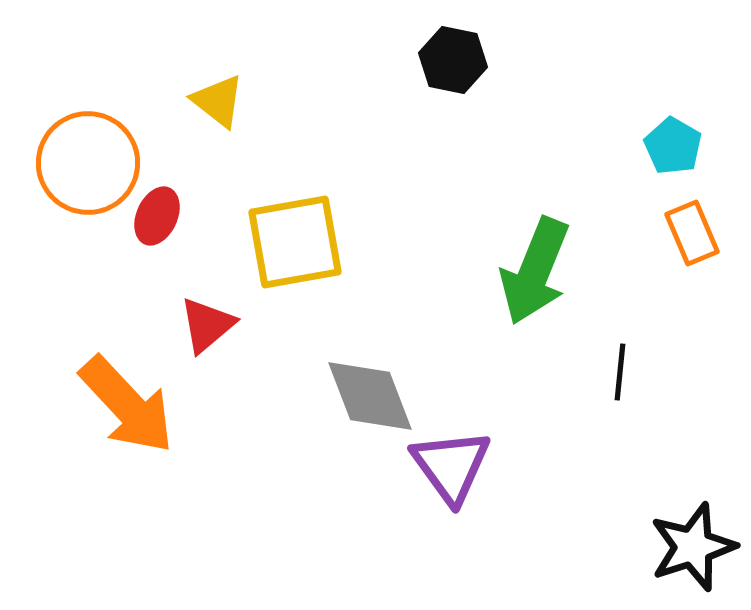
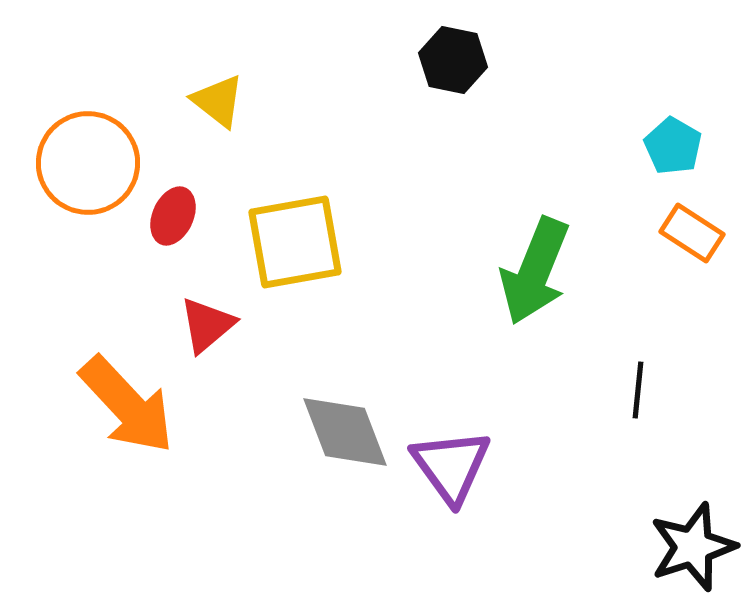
red ellipse: moved 16 px right
orange rectangle: rotated 34 degrees counterclockwise
black line: moved 18 px right, 18 px down
gray diamond: moved 25 px left, 36 px down
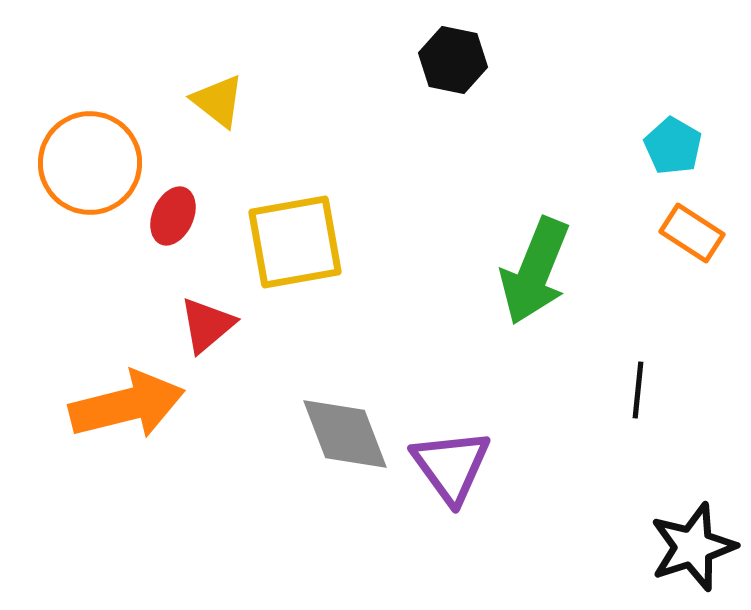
orange circle: moved 2 px right
orange arrow: rotated 61 degrees counterclockwise
gray diamond: moved 2 px down
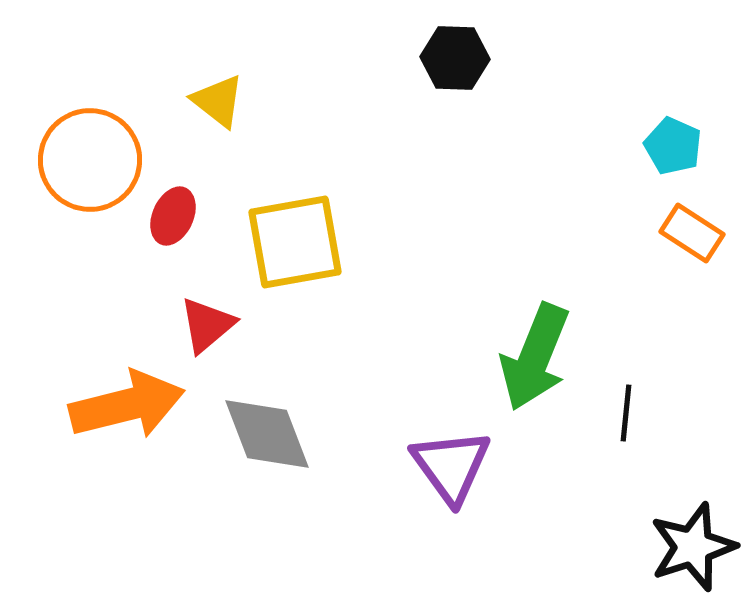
black hexagon: moved 2 px right, 2 px up; rotated 10 degrees counterclockwise
cyan pentagon: rotated 6 degrees counterclockwise
orange circle: moved 3 px up
green arrow: moved 86 px down
black line: moved 12 px left, 23 px down
gray diamond: moved 78 px left
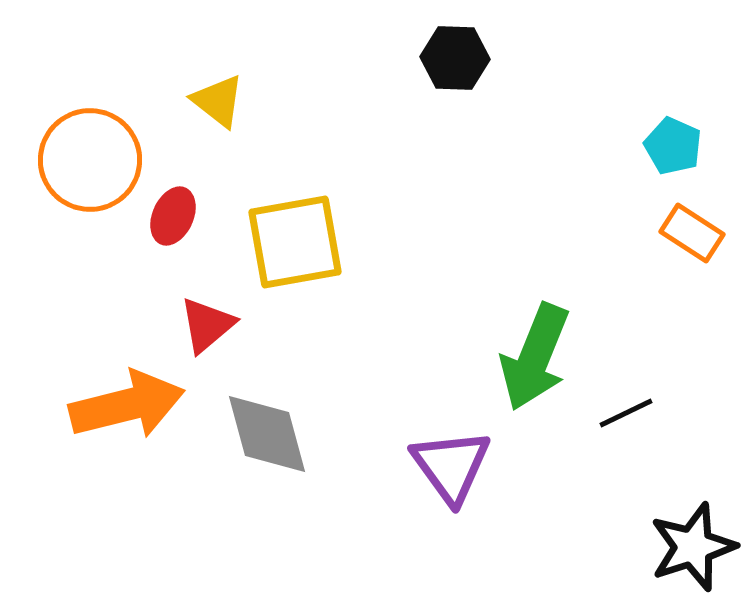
black line: rotated 58 degrees clockwise
gray diamond: rotated 6 degrees clockwise
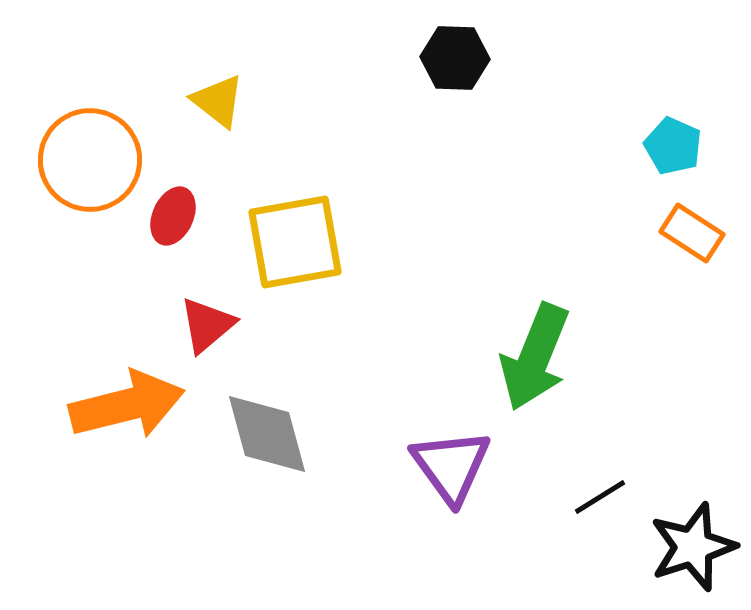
black line: moved 26 px left, 84 px down; rotated 6 degrees counterclockwise
